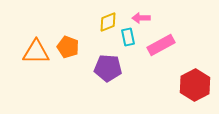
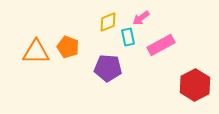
pink arrow: rotated 36 degrees counterclockwise
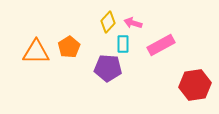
pink arrow: moved 8 px left, 5 px down; rotated 54 degrees clockwise
yellow diamond: rotated 25 degrees counterclockwise
cyan rectangle: moved 5 px left, 7 px down; rotated 12 degrees clockwise
orange pentagon: moved 1 px right; rotated 20 degrees clockwise
red hexagon: rotated 20 degrees clockwise
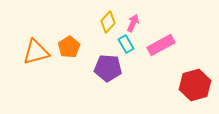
pink arrow: rotated 96 degrees clockwise
cyan rectangle: moved 3 px right; rotated 30 degrees counterclockwise
orange triangle: rotated 16 degrees counterclockwise
red hexagon: rotated 8 degrees counterclockwise
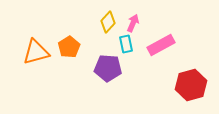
cyan rectangle: rotated 18 degrees clockwise
red hexagon: moved 4 px left
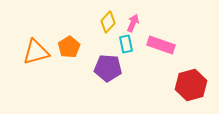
pink rectangle: rotated 48 degrees clockwise
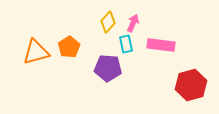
pink rectangle: rotated 12 degrees counterclockwise
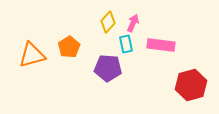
orange triangle: moved 4 px left, 3 px down
